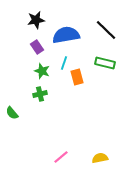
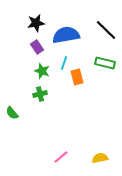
black star: moved 3 px down
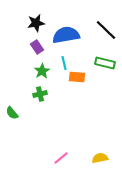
cyan line: rotated 32 degrees counterclockwise
green star: rotated 21 degrees clockwise
orange rectangle: rotated 70 degrees counterclockwise
pink line: moved 1 px down
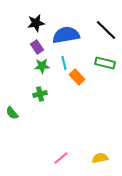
green star: moved 5 px up; rotated 28 degrees clockwise
orange rectangle: rotated 42 degrees clockwise
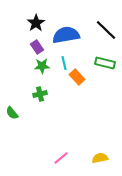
black star: rotated 24 degrees counterclockwise
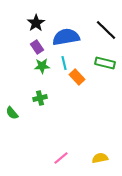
blue semicircle: moved 2 px down
green cross: moved 4 px down
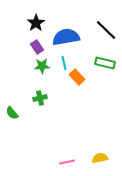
pink line: moved 6 px right, 4 px down; rotated 28 degrees clockwise
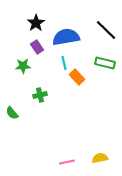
green star: moved 19 px left
green cross: moved 3 px up
